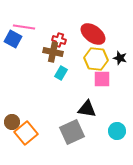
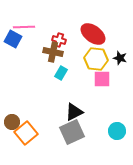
pink line: rotated 10 degrees counterclockwise
black triangle: moved 13 px left, 3 px down; rotated 36 degrees counterclockwise
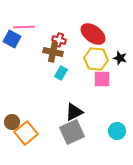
blue square: moved 1 px left
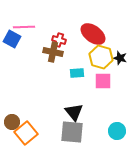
yellow hexagon: moved 5 px right, 2 px up; rotated 10 degrees clockwise
cyan rectangle: moved 16 px right; rotated 56 degrees clockwise
pink square: moved 1 px right, 2 px down
black triangle: rotated 42 degrees counterclockwise
gray square: rotated 30 degrees clockwise
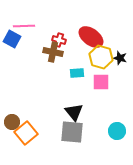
pink line: moved 1 px up
red ellipse: moved 2 px left, 3 px down
pink square: moved 2 px left, 1 px down
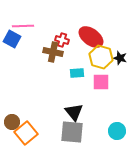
pink line: moved 1 px left
red cross: moved 3 px right
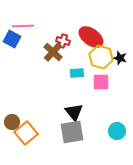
red cross: moved 1 px right, 1 px down
brown cross: rotated 30 degrees clockwise
gray square: rotated 15 degrees counterclockwise
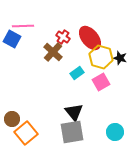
red ellipse: moved 1 px left, 1 px down; rotated 15 degrees clockwise
red cross: moved 4 px up; rotated 16 degrees clockwise
cyan rectangle: rotated 32 degrees counterclockwise
pink square: rotated 30 degrees counterclockwise
brown circle: moved 3 px up
cyan circle: moved 2 px left, 1 px down
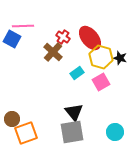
orange square: rotated 20 degrees clockwise
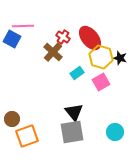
orange square: moved 1 px right, 3 px down
